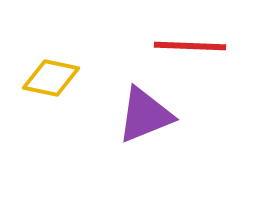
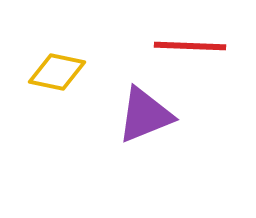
yellow diamond: moved 6 px right, 6 px up
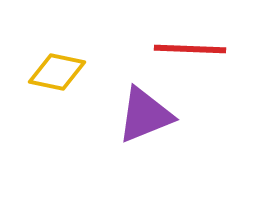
red line: moved 3 px down
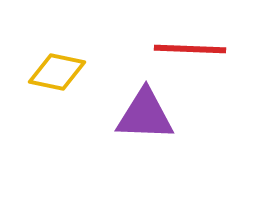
purple triangle: rotated 24 degrees clockwise
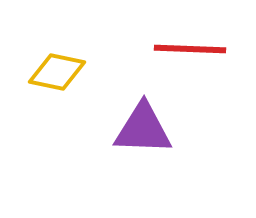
purple triangle: moved 2 px left, 14 px down
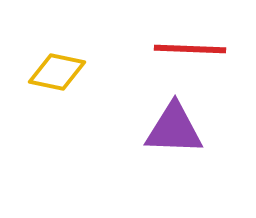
purple triangle: moved 31 px right
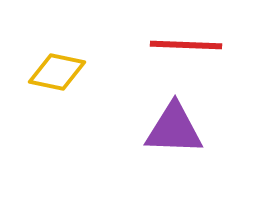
red line: moved 4 px left, 4 px up
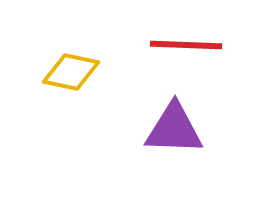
yellow diamond: moved 14 px right
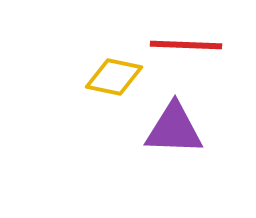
yellow diamond: moved 43 px right, 5 px down
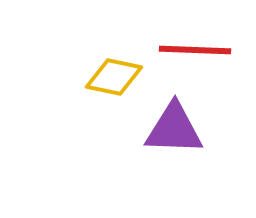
red line: moved 9 px right, 5 px down
